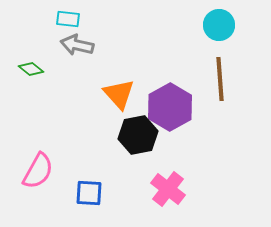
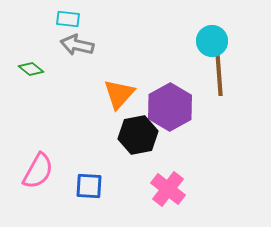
cyan circle: moved 7 px left, 16 px down
brown line: moved 1 px left, 5 px up
orange triangle: rotated 24 degrees clockwise
blue square: moved 7 px up
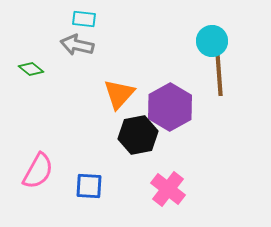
cyan rectangle: moved 16 px right
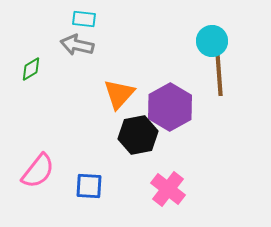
green diamond: rotated 70 degrees counterclockwise
pink semicircle: rotated 9 degrees clockwise
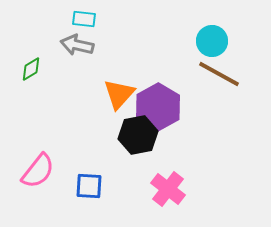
brown line: rotated 57 degrees counterclockwise
purple hexagon: moved 12 px left
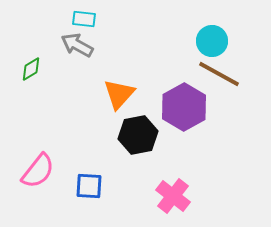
gray arrow: rotated 16 degrees clockwise
purple hexagon: moved 26 px right
pink cross: moved 5 px right, 7 px down
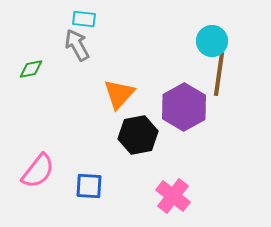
gray arrow: rotated 32 degrees clockwise
green diamond: rotated 20 degrees clockwise
brown line: rotated 69 degrees clockwise
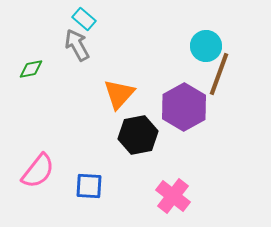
cyan rectangle: rotated 35 degrees clockwise
cyan circle: moved 6 px left, 5 px down
brown line: rotated 12 degrees clockwise
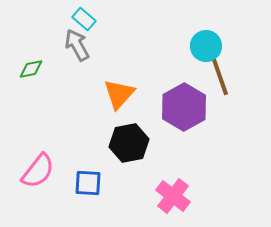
brown line: rotated 39 degrees counterclockwise
black hexagon: moved 9 px left, 8 px down
blue square: moved 1 px left, 3 px up
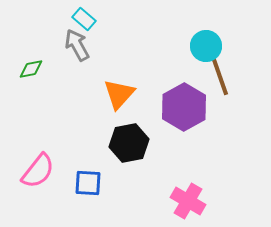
pink cross: moved 15 px right, 5 px down; rotated 8 degrees counterclockwise
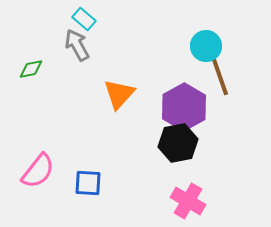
black hexagon: moved 49 px right
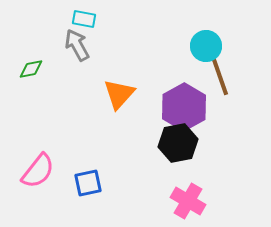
cyan rectangle: rotated 30 degrees counterclockwise
blue square: rotated 16 degrees counterclockwise
